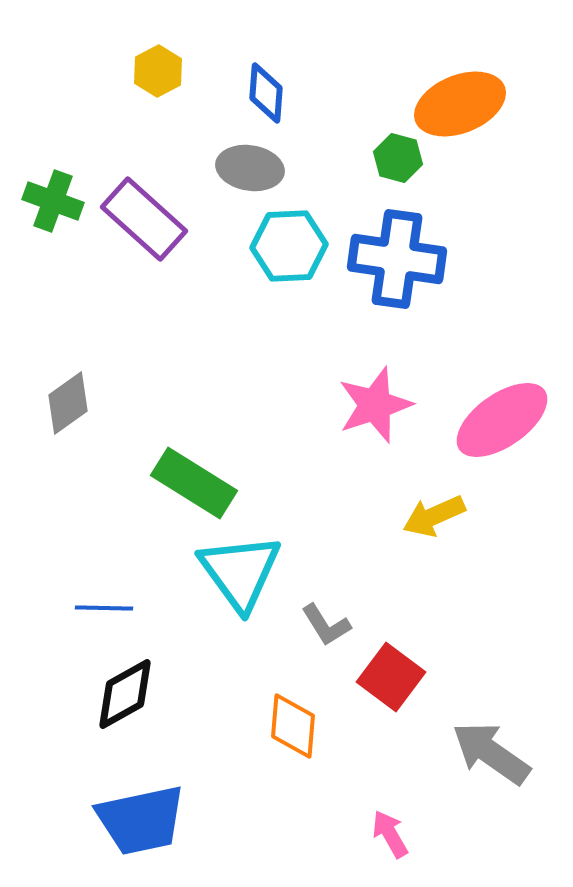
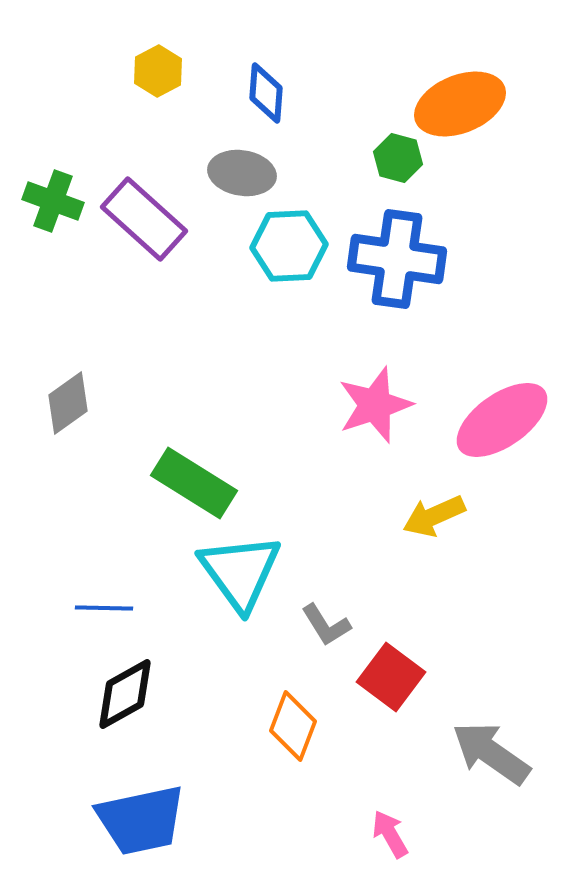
gray ellipse: moved 8 px left, 5 px down
orange diamond: rotated 16 degrees clockwise
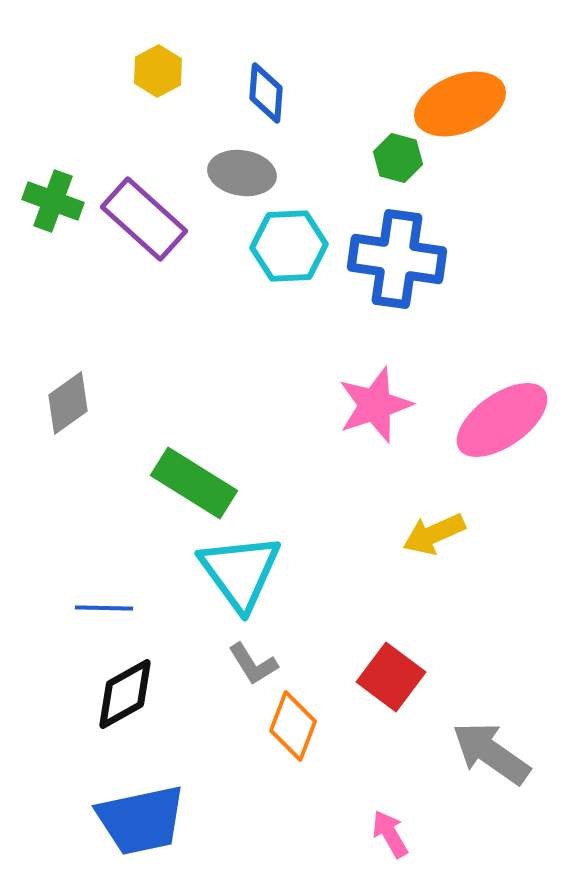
yellow arrow: moved 18 px down
gray L-shape: moved 73 px left, 39 px down
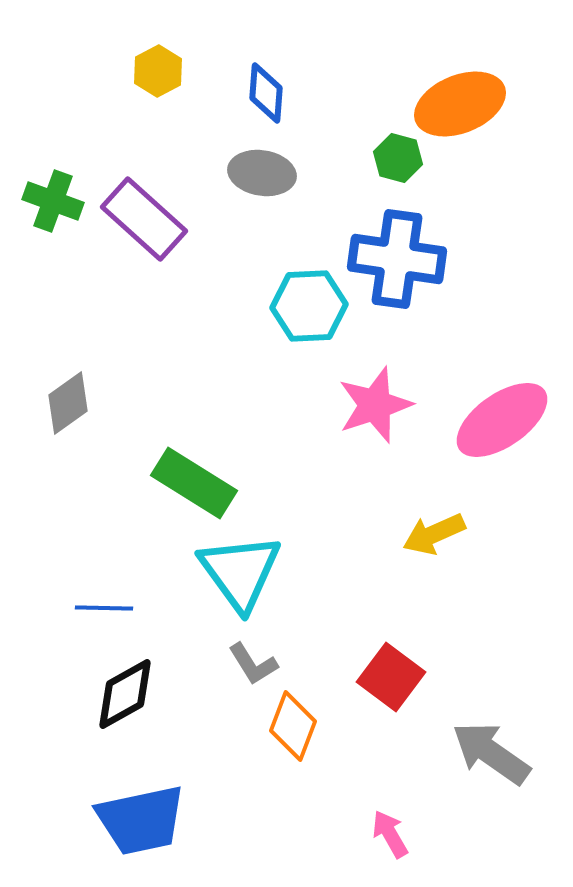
gray ellipse: moved 20 px right
cyan hexagon: moved 20 px right, 60 px down
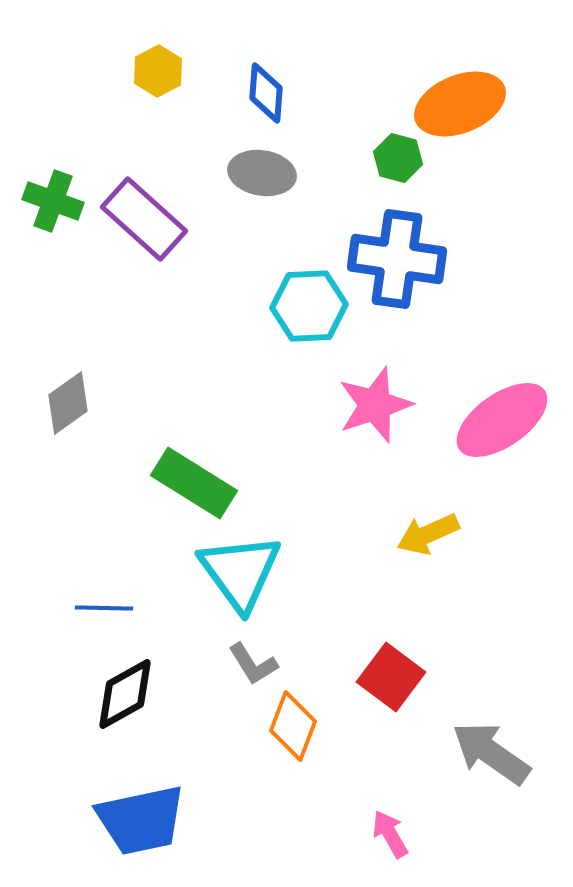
yellow arrow: moved 6 px left
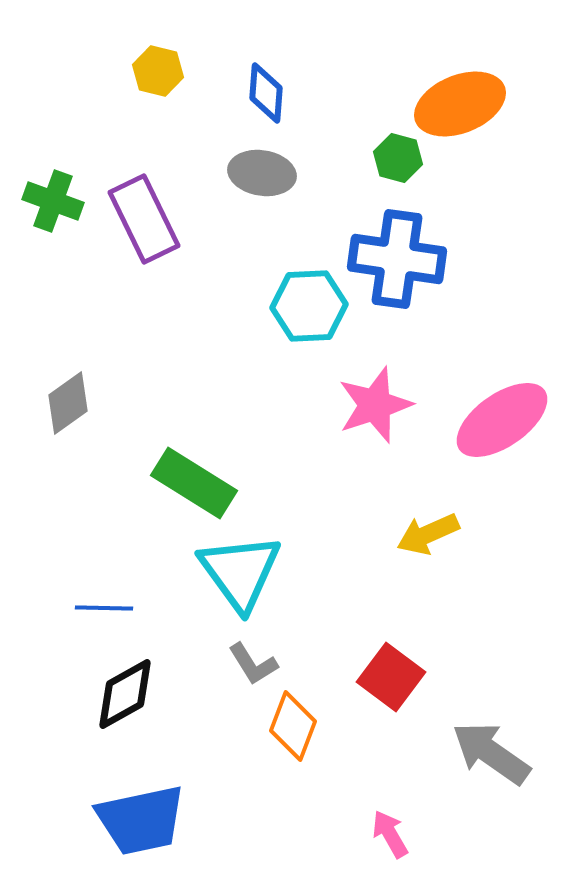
yellow hexagon: rotated 18 degrees counterclockwise
purple rectangle: rotated 22 degrees clockwise
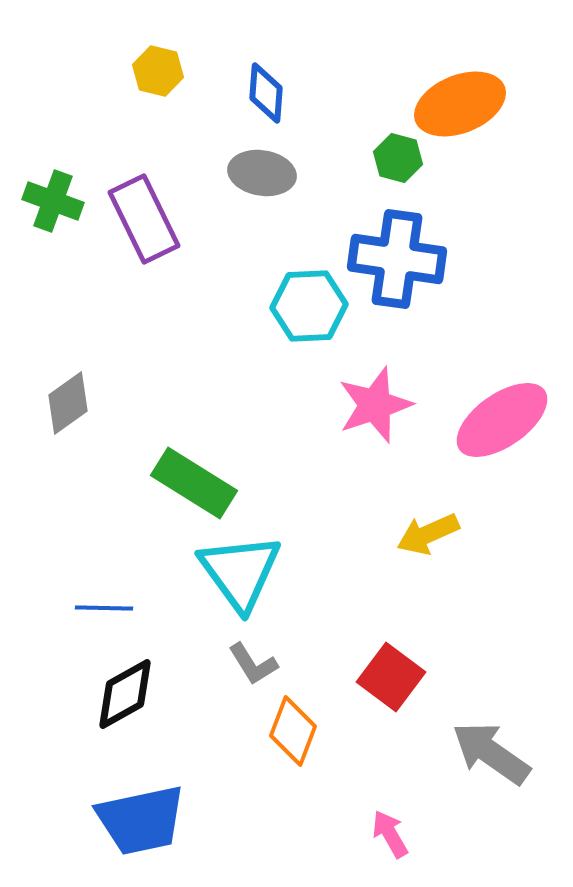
orange diamond: moved 5 px down
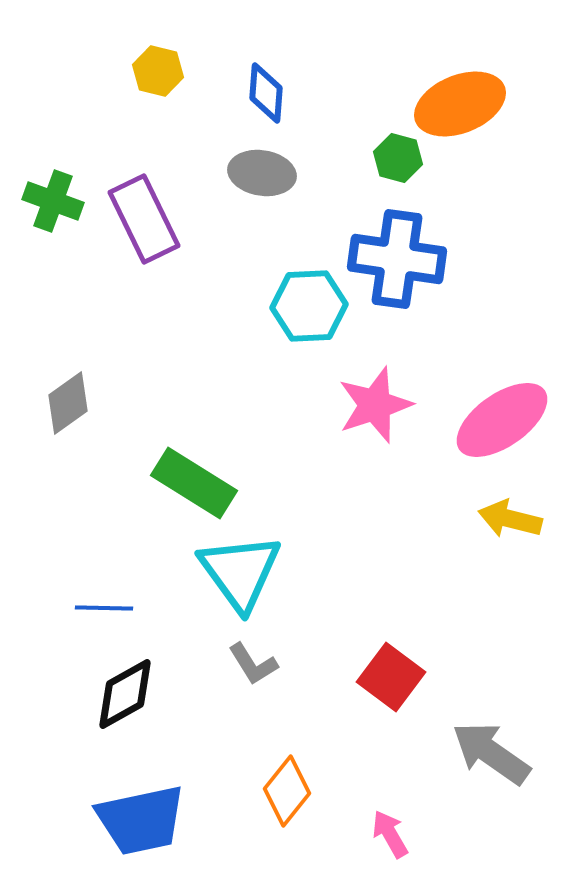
yellow arrow: moved 82 px right, 15 px up; rotated 38 degrees clockwise
orange diamond: moved 6 px left, 60 px down; rotated 18 degrees clockwise
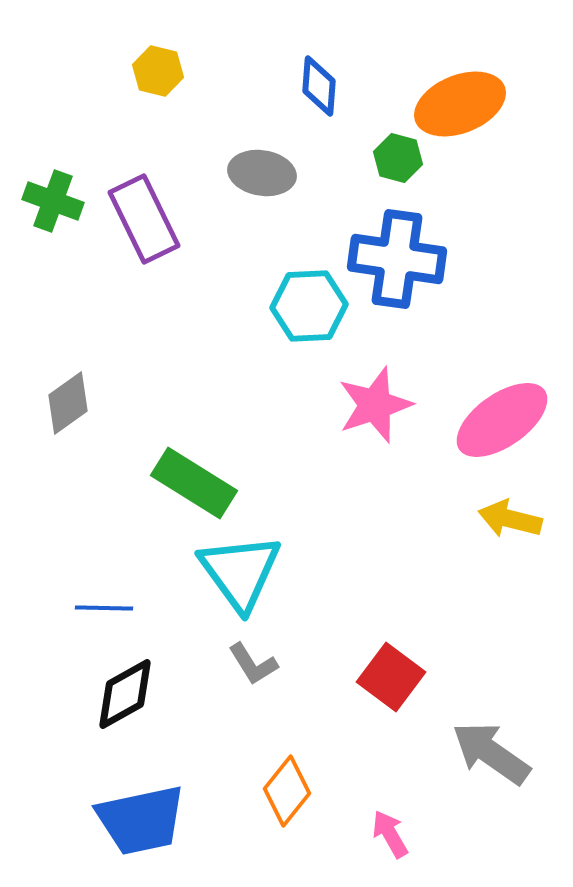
blue diamond: moved 53 px right, 7 px up
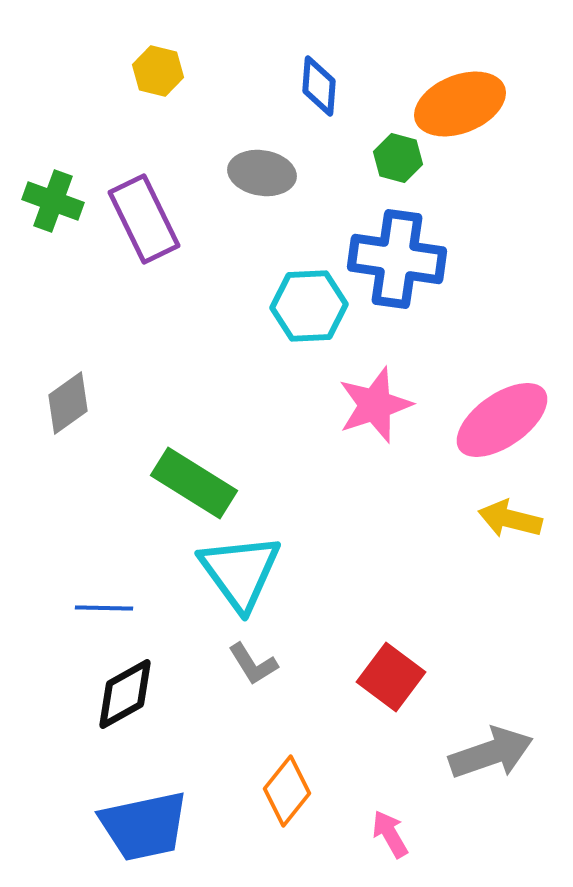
gray arrow: rotated 126 degrees clockwise
blue trapezoid: moved 3 px right, 6 px down
